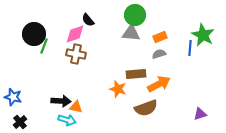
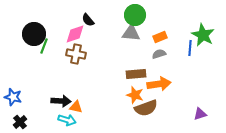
orange arrow: rotated 20 degrees clockwise
orange star: moved 17 px right, 6 px down
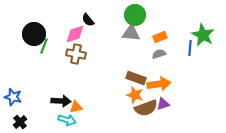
brown rectangle: moved 4 px down; rotated 24 degrees clockwise
orange triangle: rotated 24 degrees counterclockwise
purple triangle: moved 37 px left, 10 px up
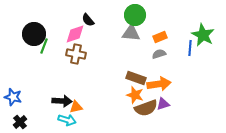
black arrow: moved 1 px right
